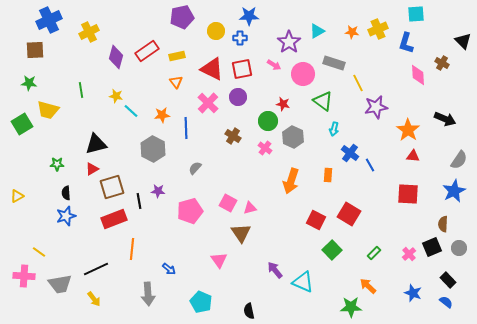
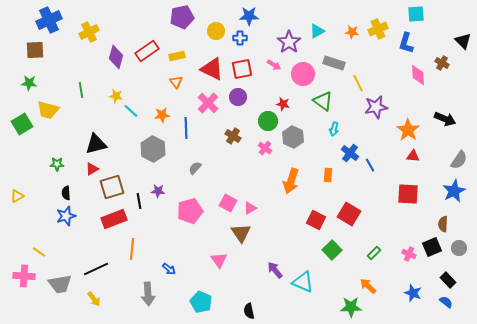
pink triangle at (250, 208): rotated 16 degrees counterclockwise
pink cross at (409, 254): rotated 24 degrees counterclockwise
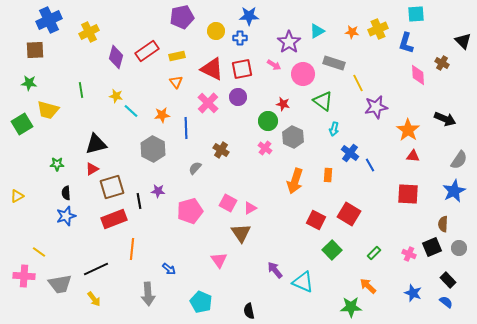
brown cross at (233, 136): moved 12 px left, 14 px down
orange arrow at (291, 181): moved 4 px right
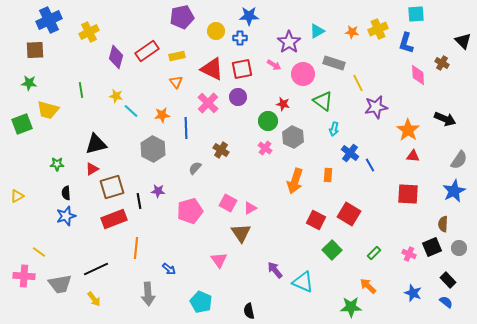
green square at (22, 124): rotated 10 degrees clockwise
orange line at (132, 249): moved 4 px right, 1 px up
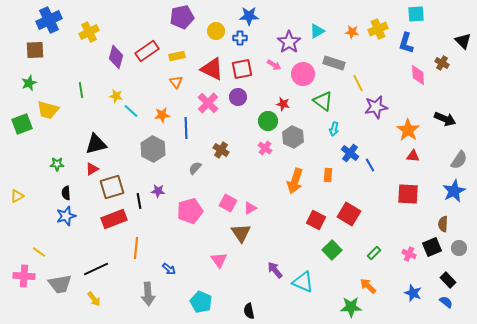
green star at (29, 83): rotated 28 degrees counterclockwise
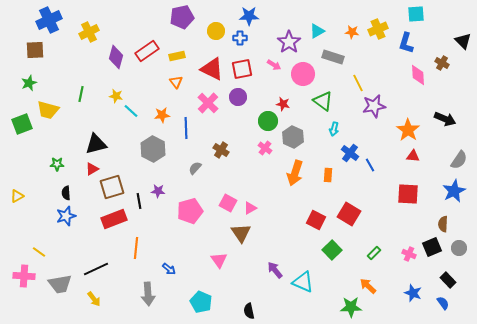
gray rectangle at (334, 63): moved 1 px left, 6 px up
green line at (81, 90): moved 4 px down; rotated 21 degrees clockwise
purple star at (376, 107): moved 2 px left, 1 px up
orange arrow at (295, 181): moved 8 px up
blue semicircle at (446, 302): moved 3 px left, 1 px down; rotated 16 degrees clockwise
